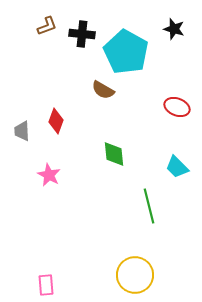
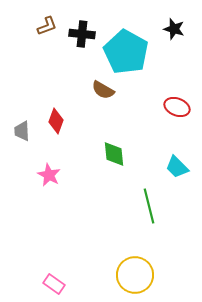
pink rectangle: moved 8 px right, 1 px up; rotated 50 degrees counterclockwise
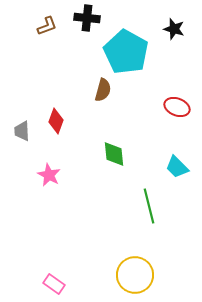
black cross: moved 5 px right, 16 px up
brown semicircle: rotated 105 degrees counterclockwise
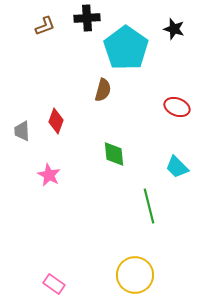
black cross: rotated 10 degrees counterclockwise
brown L-shape: moved 2 px left
cyan pentagon: moved 4 px up; rotated 6 degrees clockwise
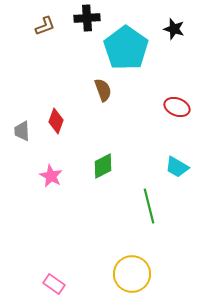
brown semicircle: rotated 35 degrees counterclockwise
green diamond: moved 11 px left, 12 px down; rotated 68 degrees clockwise
cyan trapezoid: rotated 15 degrees counterclockwise
pink star: moved 2 px right, 1 px down
yellow circle: moved 3 px left, 1 px up
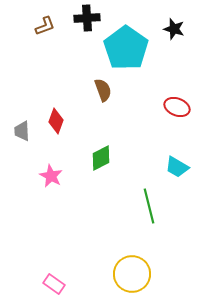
green diamond: moved 2 px left, 8 px up
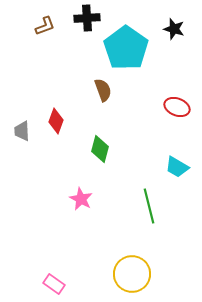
green diamond: moved 1 px left, 9 px up; rotated 48 degrees counterclockwise
pink star: moved 30 px right, 23 px down
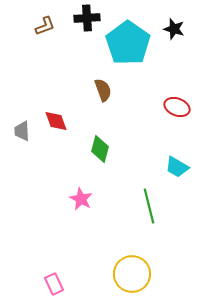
cyan pentagon: moved 2 px right, 5 px up
red diamond: rotated 40 degrees counterclockwise
pink rectangle: rotated 30 degrees clockwise
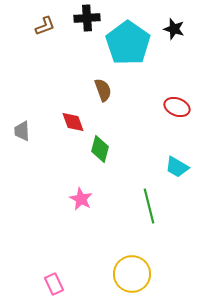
red diamond: moved 17 px right, 1 px down
